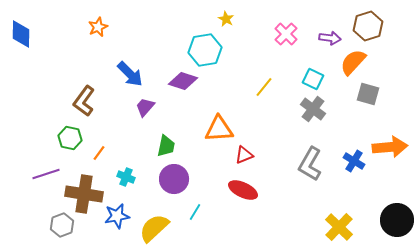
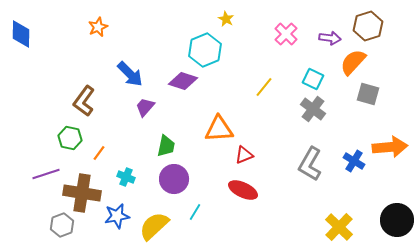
cyan hexagon: rotated 12 degrees counterclockwise
brown cross: moved 2 px left, 1 px up
yellow semicircle: moved 2 px up
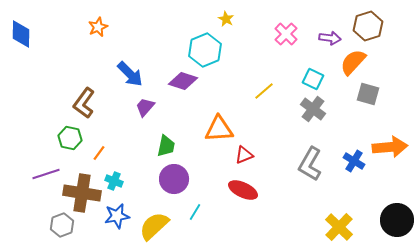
yellow line: moved 4 px down; rotated 10 degrees clockwise
brown L-shape: moved 2 px down
cyan cross: moved 12 px left, 4 px down
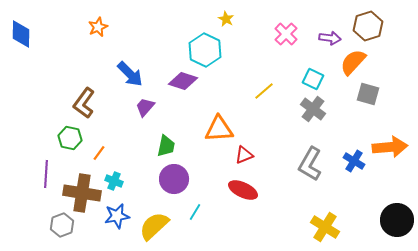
cyan hexagon: rotated 12 degrees counterclockwise
purple line: rotated 68 degrees counterclockwise
yellow cross: moved 14 px left; rotated 12 degrees counterclockwise
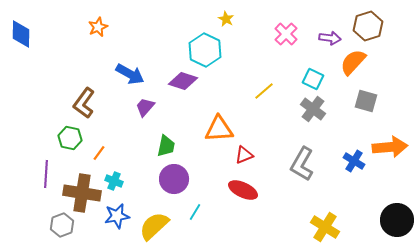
blue arrow: rotated 16 degrees counterclockwise
gray square: moved 2 px left, 7 px down
gray L-shape: moved 8 px left
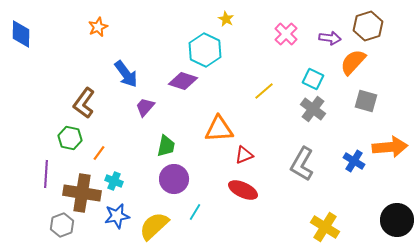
blue arrow: moved 4 px left; rotated 24 degrees clockwise
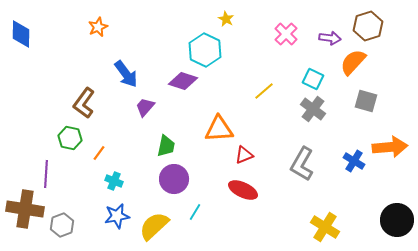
brown cross: moved 57 px left, 16 px down
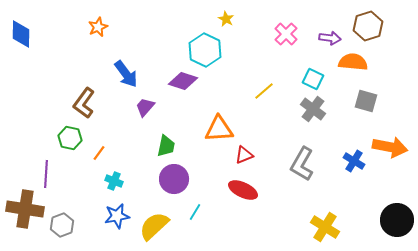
orange semicircle: rotated 52 degrees clockwise
orange arrow: rotated 16 degrees clockwise
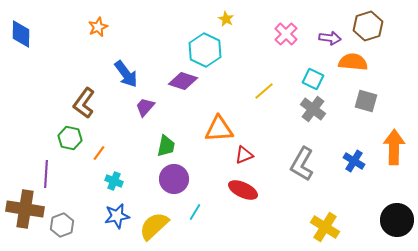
orange arrow: moved 4 px right; rotated 100 degrees counterclockwise
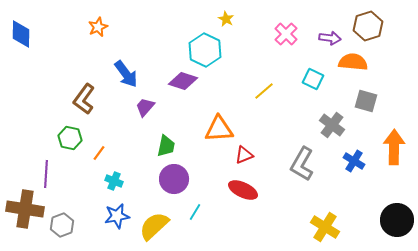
brown L-shape: moved 4 px up
gray cross: moved 19 px right, 16 px down
